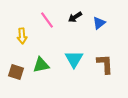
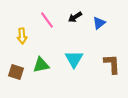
brown L-shape: moved 7 px right
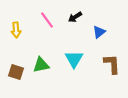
blue triangle: moved 9 px down
yellow arrow: moved 6 px left, 6 px up
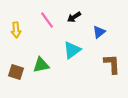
black arrow: moved 1 px left
cyan triangle: moved 2 px left, 9 px up; rotated 24 degrees clockwise
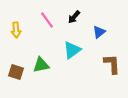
black arrow: rotated 16 degrees counterclockwise
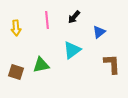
pink line: rotated 30 degrees clockwise
yellow arrow: moved 2 px up
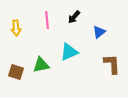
cyan triangle: moved 3 px left, 2 px down; rotated 12 degrees clockwise
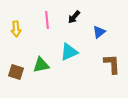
yellow arrow: moved 1 px down
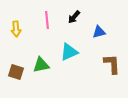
blue triangle: rotated 24 degrees clockwise
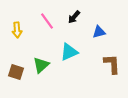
pink line: moved 1 px down; rotated 30 degrees counterclockwise
yellow arrow: moved 1 px right, 1 px down
green triangle: rotated 30 degrees counterclockwise
